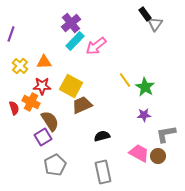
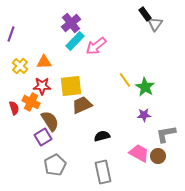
yellow square: rotated 35 degrees counterclockwise
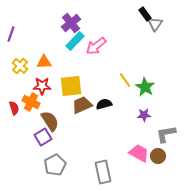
black semicircle: moved 2 px right, 32 px up
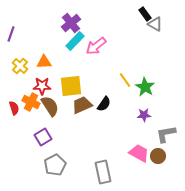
gray triangle: rotated 35 degrees counterclockwise
black semicircle: rotated 140 degrees clockwise
brown semicircle: moved 15 px up
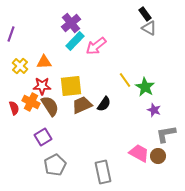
gray triangle: moved 6 px left, 4 px down
purple star: moved 10 px right, 5 px up; rotated 24 degrees clockwise
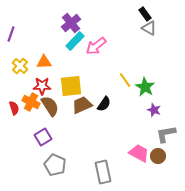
gray pentagon: rotated 20 degrees counterclockwise
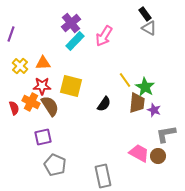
pink arrow: moved 8 px right, 10 px up; rotated 20 degrees counterclockwise
orange triangle: moved 1 px left, 1 px down
yellow square: rotated 20 degrees clockwise
brown trapezoid: moved 55 px right, 2 px up; rotated 120 degrees clockwise
purple square: rotated 18 degrees clockwise
gray rectangle: moved 4 px down
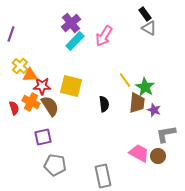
orange triangle: moved 13 px left, 12 px down
black semicircle: rotated 42 degrees counterclockwise
gray pentagon: rotated 15 degrees counterclockwise
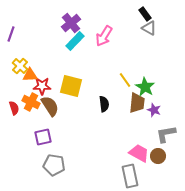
gray pentagon: moved 1 px left
gray rectangle: moved 27 px right
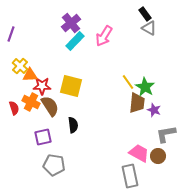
yellow line: moved 3 px right, 2 px down
black semicircle: moved 31 px left, 21 px down
